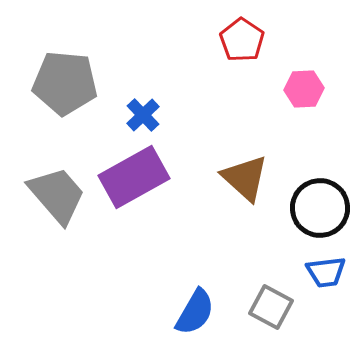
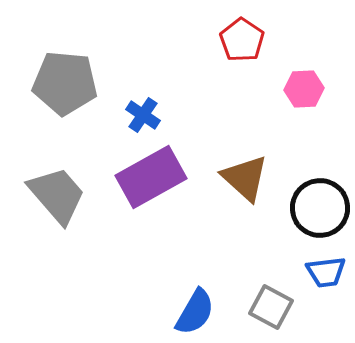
blue cross: rotated 12 degrees counterclockwise
purple rectangle: moved 17 px right
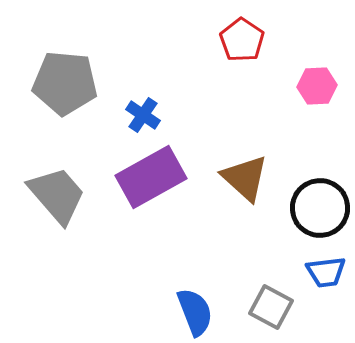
pink hexagon: moved 13 px right, 3 px up
blue semicircle: rotated 51 degrees counterclockwise
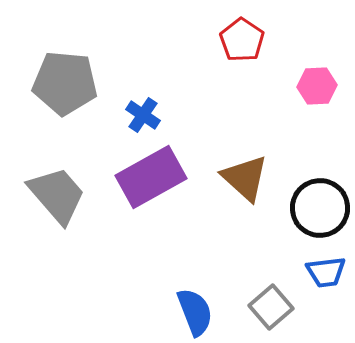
gray square: rotated 21 degrees clockwise
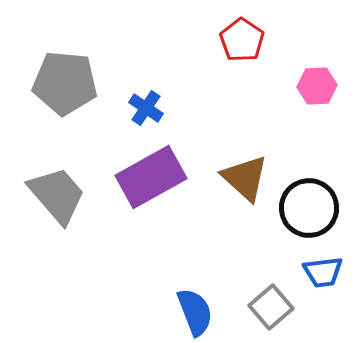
blue cross: moved 3 px right, 7 px up
black circle: moved 11 px left
blue trapezoid: moved 3 px left
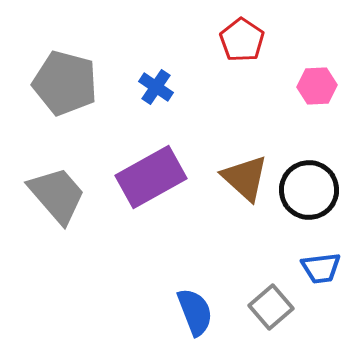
gray pentagon: rotated 10 degrees clockwise
blue cross: moved 10 px right, 21 px up
black circle: moved 18 px up
blue trapezoid: moved 2 px left, 4 px up
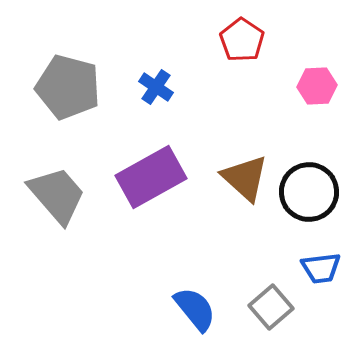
gray pentagon: moved 3 px right, 4 px down
black circle: moved 2 px down
blue semicircle: moved 3 px up; rotated 18 degrees counterclockwise
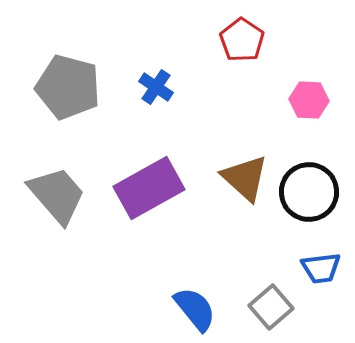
pink hexagon: moved 8 px left, 14 px down; rotated 6 degrees clockwise
purple rectangle: moved 2 px left, 11 px down
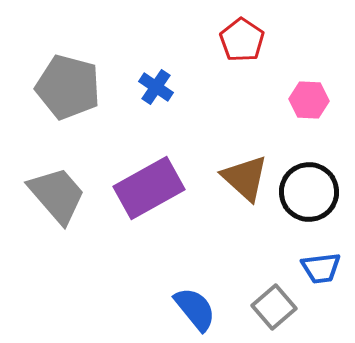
gray square: moved 3 px right
